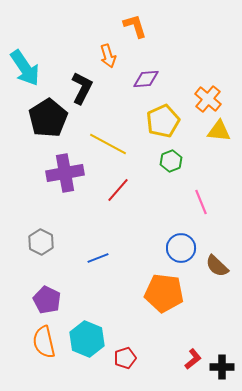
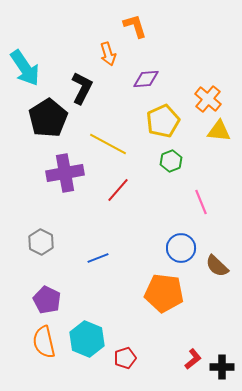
orange arrow: moved 2 px up
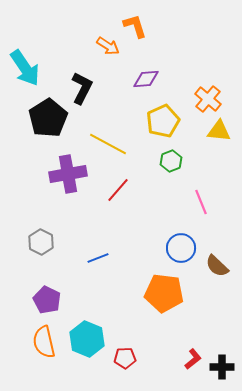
orange arrow: moved 8 px up; rotated 40 degrees counterclockwise
purple cross: moved 3 px right, 1 px down
red pentagon: rotated 15 degrees clockwise
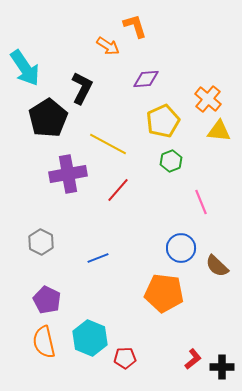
cyan hexagon: moved 3 px right, 1 px up
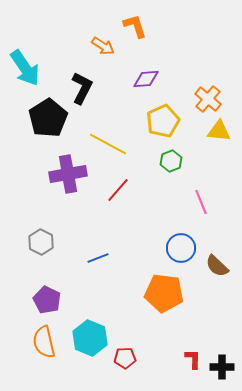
orange arrow: moved 5 px left
red L-shape: rotated 50 degrees counterclockwise
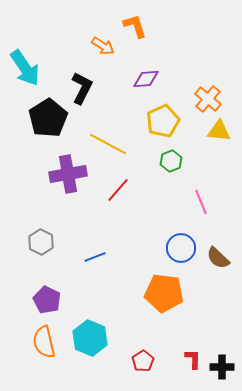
blue line: moved 3 px left, 1 px up
brown semicircle: moved 1 px right, 8 px up
red pentagon: moved 18 px right, 3 px down; rotated 30 degrees counterclockwise
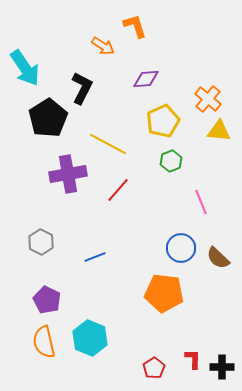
red pentagon: moved 11 px right, 7 px down
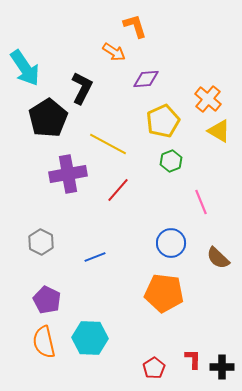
orange arrow: moved 11 px right, 6 px down
yellow triangle: rotated 25 degrees clockwise
blue circle: moved 10 px left, 5 px up
cyan hexagon: rotated 20 degrees counterclockwise
